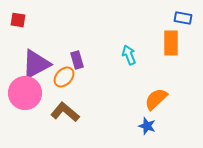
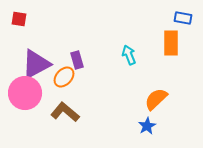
red square: moved 1 px right, 1 px up
blue star: rotated 24 degrees clockwise
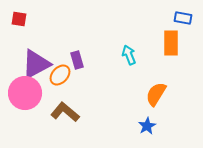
orange ellipse: moved 4 px left, 2 px up
orange semicircle: moved 5 px up; rotated 15 degrees counterclockwise
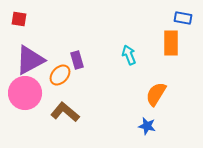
purple triangle: moved 6 px left, 4 px up
blue star: rotated 30 degrees counterclockwise
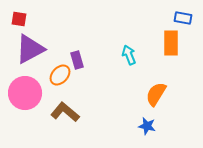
purple triangle: moved 11 px up
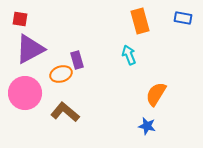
red square: moved 1 px right
orange rectangle: moved 31 px left, 22 px up; rotated 15 degrees counterclockwise
orange ellipse: moved 1 px right, 1 px up; rotated 30 degrees clockwise
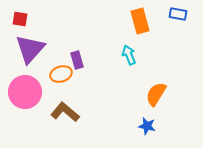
blue rectangle: moved 5 px left, 4 px up
purple triangle: rotated 20 degrees counterclockwise
pink circle: moved 1 px up
